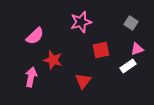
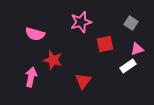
pink semicircle: moved 2 px up; rotated 60 degrees clockwise
red square: moved 4 px right, 6 px up
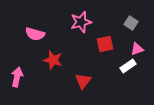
pink arrow: moved 14 px left
